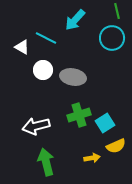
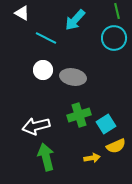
cyan circle: moved 2 px right
white triangle: moved 34 px up
cyan square: moved 1 px right, 1 px down
green arrow: moved 5 px up
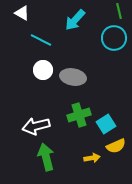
green line: moved 2 px right
cyan line: moved 5 px left, 2 px down
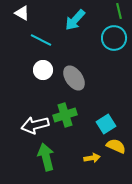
gray ellipse: moved 1 px right, 1 px down; rotated 45 degrees clockwise
green cross: moved 14 px left
white arrow: moved 1 px left, 1 px up
yellow semicircle: rotated 132 degrees counterclockwise
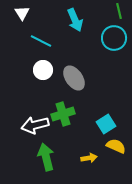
white triangle: rotated 28 degrees clockwise
cyan arrow: rotated 65 degrees counterclockwise
cyan line: moved 1 px down
green cross: moved 2 px left, 1 px up
yellow arrow: moved 3 px left
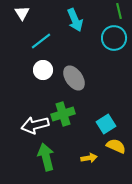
cyan line: rotated 65 degrees counterclockwise
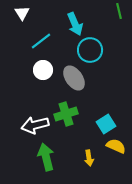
cyan arrow: moved 4 px down
cyan circle: moved 24 px left, 12 px down
green cross: moved 3 px right
yellow arrow: rotated 91 degrees clockwise
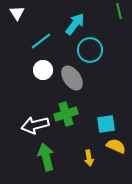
white triangle: moved 5 px left
cyan arrow: rotated 120 degrees counterclockwise
gray ellipse: moved 2 px left
cyan square: rotated 24 degrees clockwise
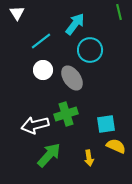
green line: moved 1 px down
green arrow: moved 3 px right, 2 px up; rotated 56 degrees clockwise
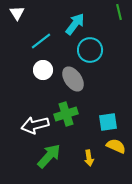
gray ellipse: moved 1 px right, 1 px down
cyan square: moved 2 px right, 2 px up
green arrow: moved 1 px down
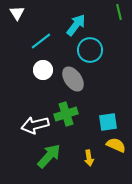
cyan arrow: moved 1 px right, 1 px down
yellow semicircle: moved 1 px up
